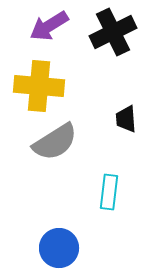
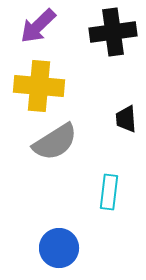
purple arrow: moved 11 px left; rotated 12 degrees counterclockwise
black cross: rotated 18 degrees clockwise
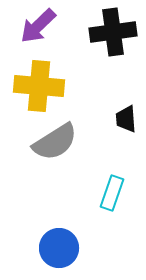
cyan rectangle: moved 3 px right, 1 px down; rotated 12 degrees clockwise
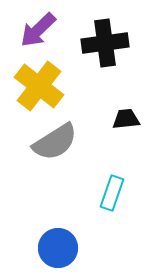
purple arrow: moved 4 px down
black cross: moved 8 px left, 11 px down
yellow cross: rotated 33 degrees clockwise
black trapezoid: rotated 88 degrees clockwise
blue circle: moved 1 px left
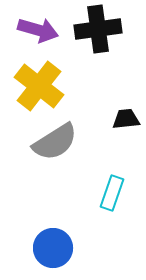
purple arrow: rotated 120 degrees counterclockwise
black cross: moved 7 px left, 14 px up
blue circle: moved 5 px left
